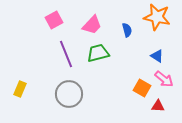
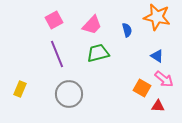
purple line: moved 9 px left
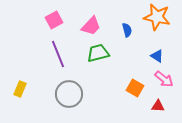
pink trapezoid: moved 1 px left, 1 px down
purple line: moved 1 px right
orange square: moved 7 px left
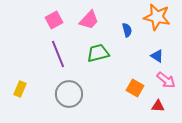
pink trapezoid: moved 2 px left, 6 px up
pink arrow: moved 2 px right, 1 px down
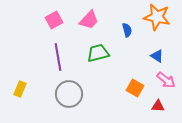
purple line: moved 3 px down; rotated 12 degrees clockwise
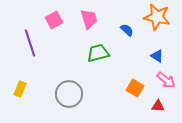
pink trapezoid: moved 1 px up; rotated 60 degrees counterclockwise
blue semicircle: rotated 32 degrees counterclockwise
purple line: moved 28 px left, 14 px up; rotated 8 degrees counterclockwise
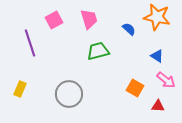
blue semicircle: moved 2 px right, 1 px up
green trapezoid: moved 2 px up
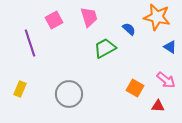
pink trapezoid: moved 2 px up
green trapezoid: moved 7 px right, 3 px up; rotated 15 degrees counterclockwise
blue triangle: moved 13 px right, 9 px up
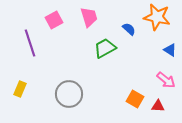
blue triangle: moved 3 px down
orange square: moved 11 px down
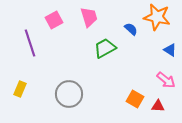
blue semicircle: moved 2 px right
